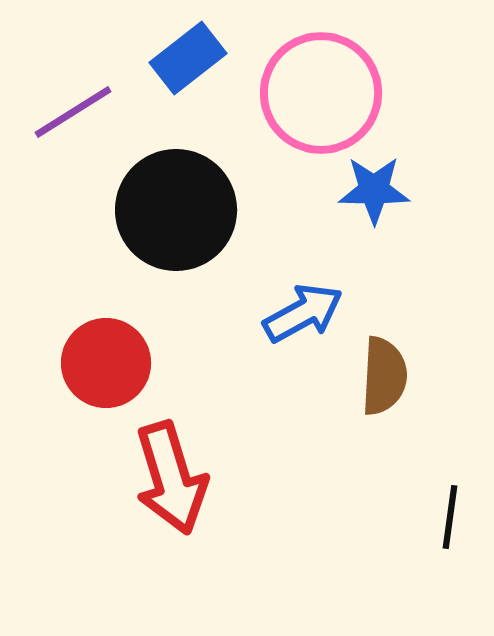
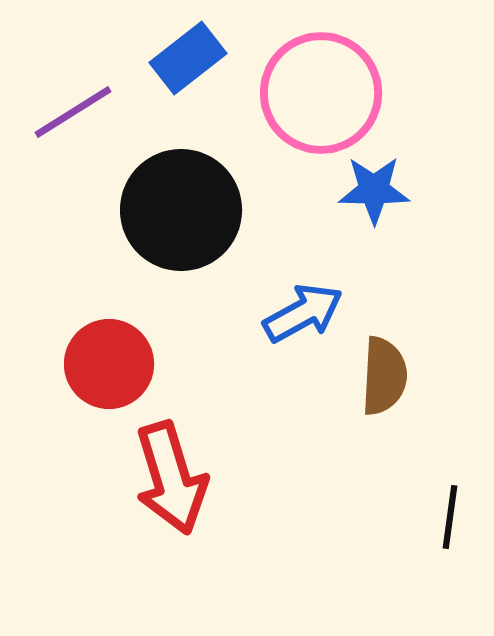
black circle: moved 5 px right
red circle: moved 3 px right, 1 px down
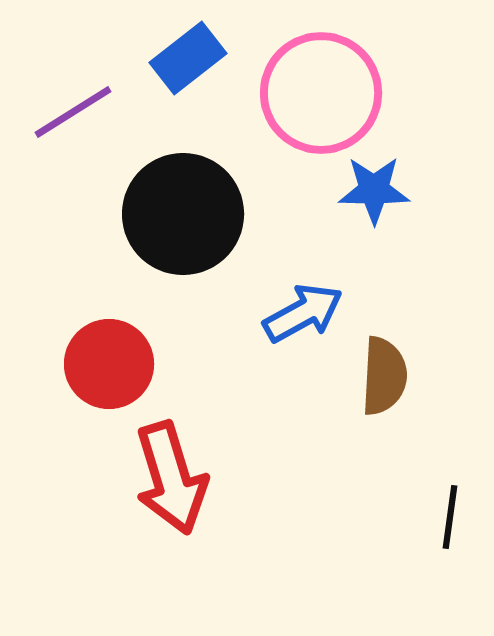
black circle: moved 2 px right, 4 px down
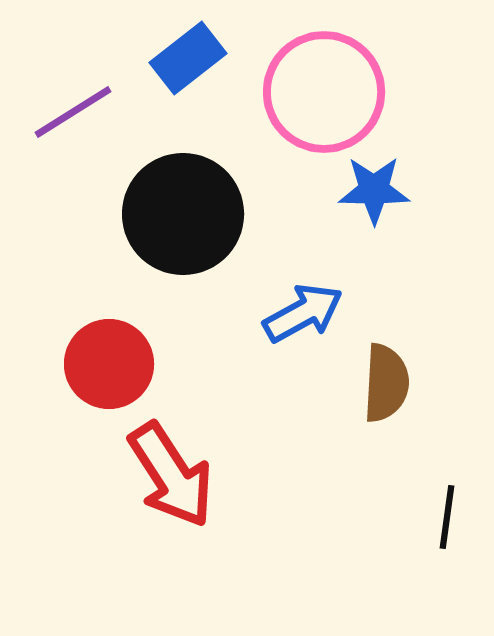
pink circle: moved 3 px right, 1 px up
brown semicircle: moved 2 px right, 7 px down
red arrow: moved 3 px up; rotated 16 degrees counterclockwise
black line: moved 3 px left
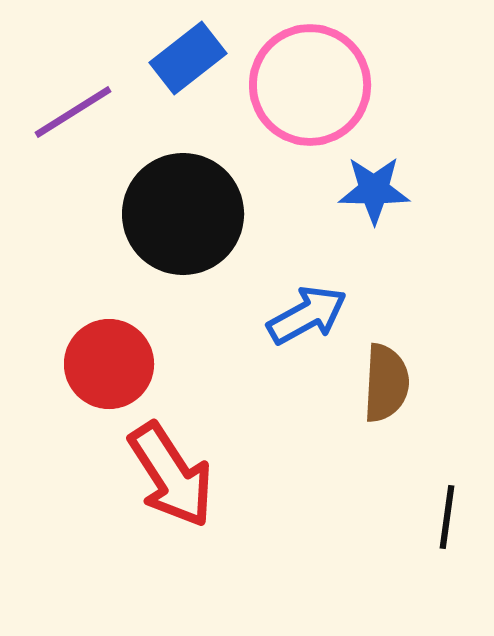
pink circle: moved 14 px left, 7 px up
blue arrow: moved 4 px right, 2 px down
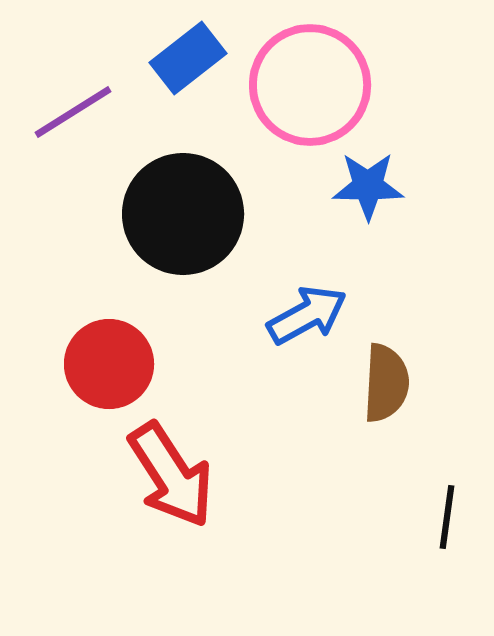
blue star: moved 6 px left, 4 px up
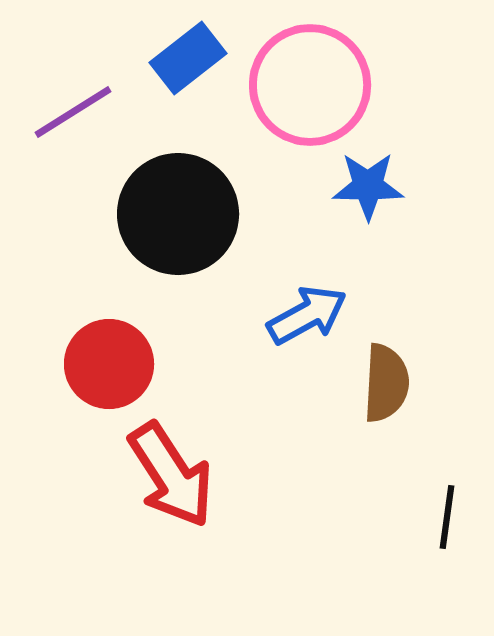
black circle: moved 5 px left
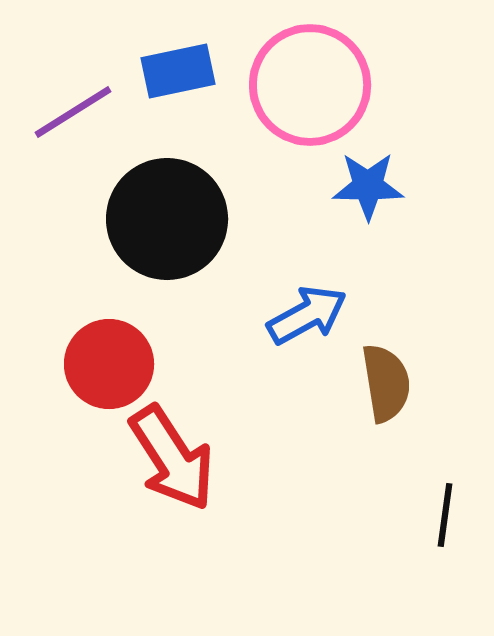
blue rectangle: moved 10 px left, 13 px down; rotated 26 degrees clockwise
black circle: moved 11 px left, 5 px down
brown semicircle: rotated 12 degrees counterclockwise
red arrow: moved 1 px right, 17 px up
black line: moved 2 px left, 2 px up
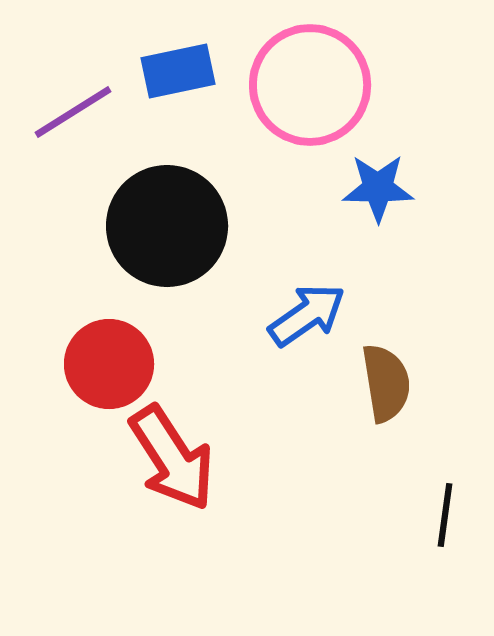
blue star: moved 10 px right, 2 px down
black circle: moved 7 px down
blue arrow: rotated 6 degrees counterclockwise
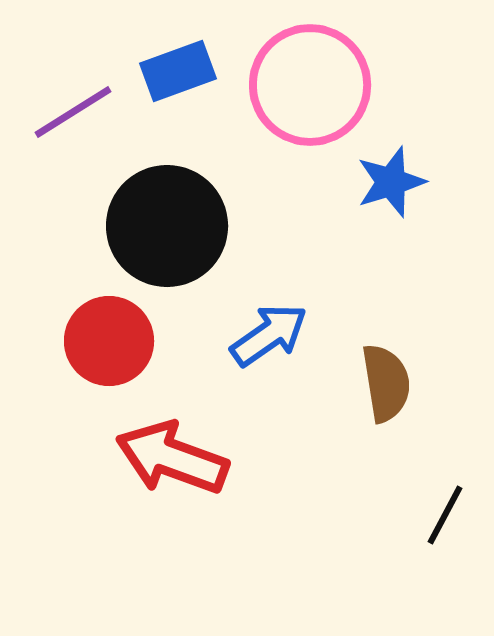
blue rectangle: rotated 8 degrees counterclockwise
blue star: moved 13 px right, 6 px up; rotated 18 degrees counterclockwise
blue arrow: moved 38 px left, 20 px down
red circle: moved 23 px up
red arrow: rotated 143 degrees clockwise
black line: rotated 20 degrees clockwise
